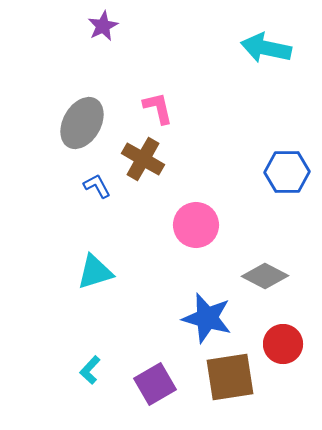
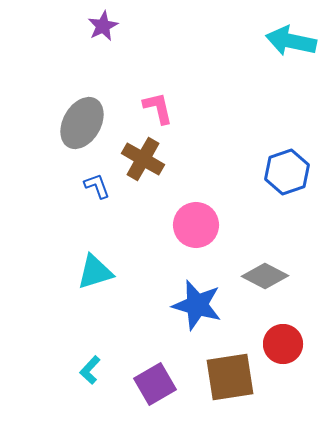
cyan arrow: moved 25 px right, 7 px up
blue hexagon: rotated 18 degrees counterclockwise
blue L-shape: rotated 8 degrees clockwise
blue star: moved 10 px left, 13 px up
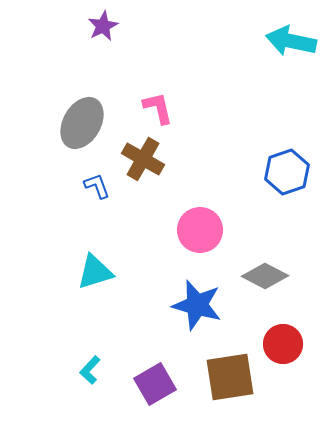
pink circle: moved 4 px right, 5 px down
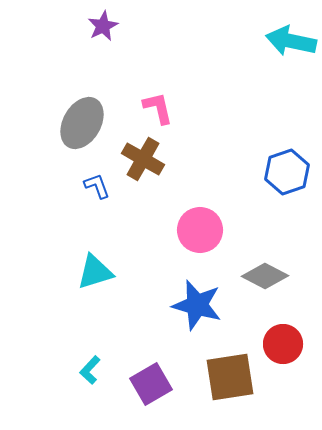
purple square: moved 4 px left
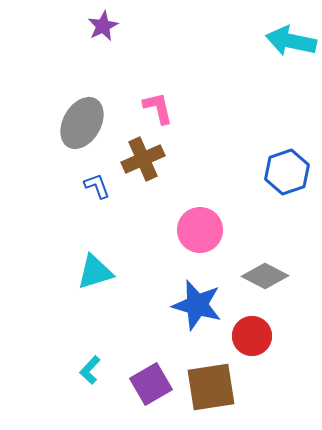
brown cross: rotated 36 degrees clockwise
red circle: moved 31 px left, 8 px up
brown square: moved 19 px left, 10 px down
